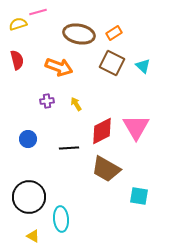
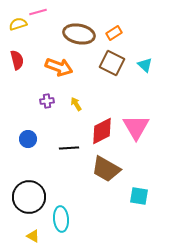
cyan triangle: moved 2 px right, 1 px up
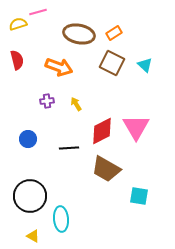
black circle: moved 1 px right, 1 px up
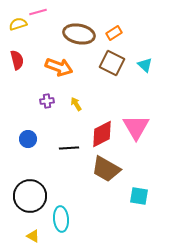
red diamond: moved 3 px down
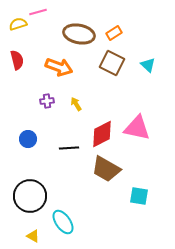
cyan triangle: moved 3 px right
pink triangle: moved 1 px right, 1 px down; rotated 48 degrees counterclockwise
cyan ellipse: moved 2 px right, 3 px down; rotated 30 degrees counterclockwise
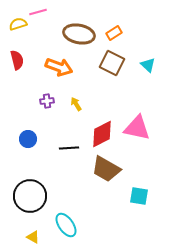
cyan ellipse: moved 3 px right, 3 px down
yellow triangle: moved 1 px down
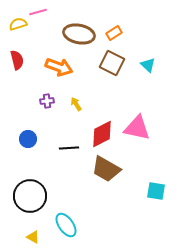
cyan square: moved 17 px right, 5 px up
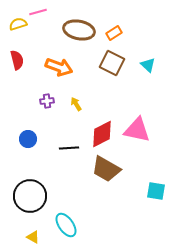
brown ellipse: moved 4 px up
pink triangle: moved 2 px down
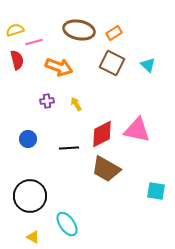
pink line: moved 4 px left, 30 px down
yellow semicircle: moved 3 px left, 6 px down
cyan ellipse: moved 1 px right, 1 px up
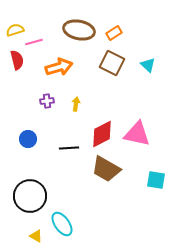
orange arrow: rotated 36 degrees counterclockwise
yellow arrow: rotated 40 degrees clockwise
pink triangle: moved 4 px down
cyan square: moved 11 px up
cyan ellipse: moved 5 px left
yellow triangle: moved 3 px right, 1 px up
